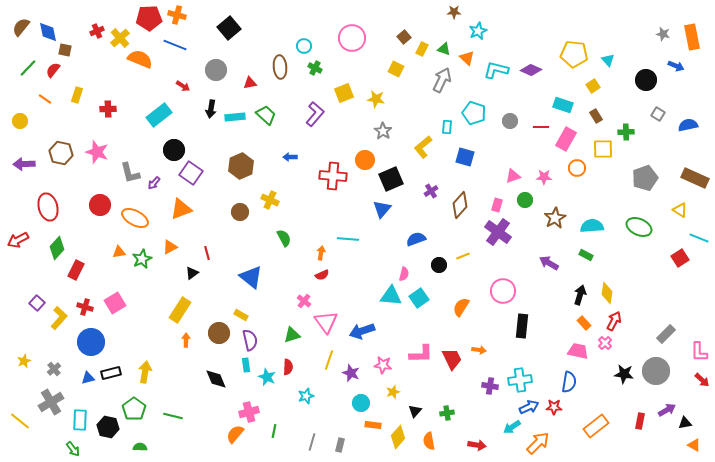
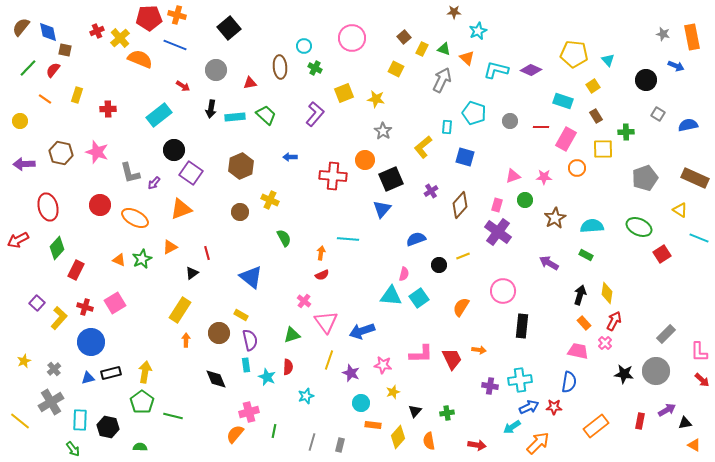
cyan rectangle at (563, 105): moved 4 px up
orange triangle at (119, 252): moved 8 px down; rotated 32 degrees clockwise
red square at (680, 258): moved 18 px left, 4 px up
green pentagon at (134, 409): moved 8 px right, 7 px up
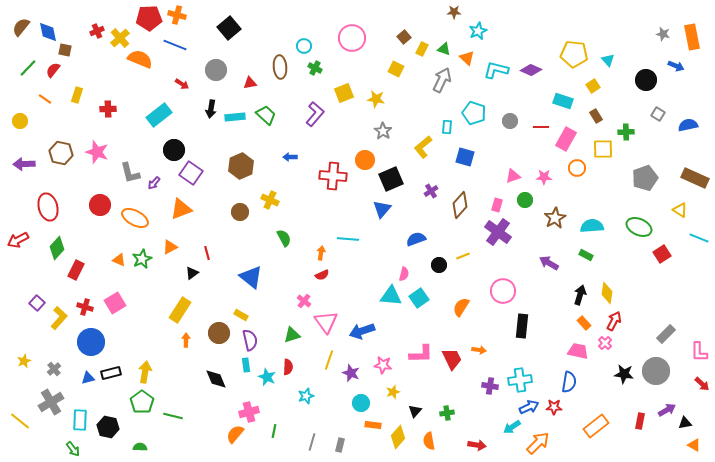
red arrow at (183, 86): moved 1 px left, 2 px up
red arrow at (702, 380): moved 4 px down
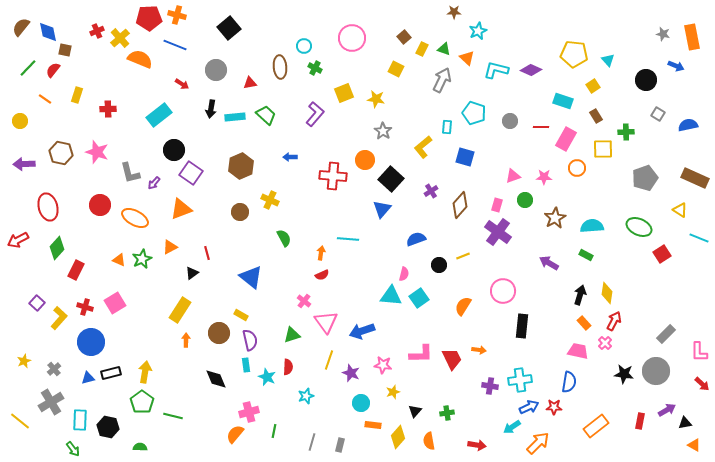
black square at (391, 179): rotated 25 degrees counterclockwise
orange semicircle at (461, 307): moved 2 px right, 1 px up
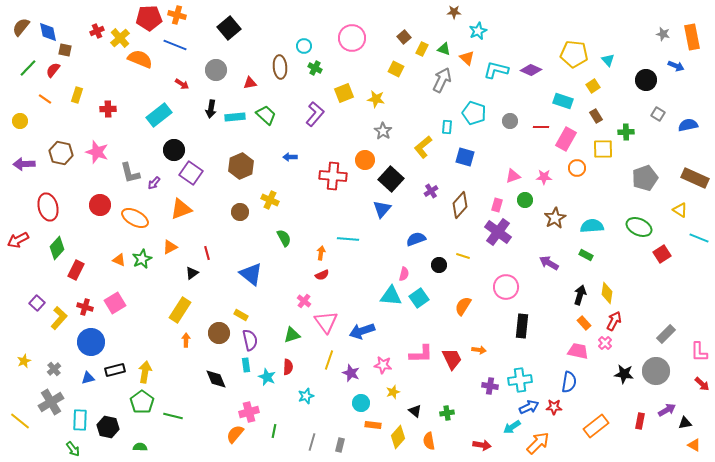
yellow line at (463, 256): rotated 40 degrees clockwise
blue triangle at (251, 277): moved 3 px up
pink circle at (503, 291): moved 3 px right, 4 px up
black rectangle at (111, 373): moved 4 px right, 3 px up
black triangle at (415, 411): rotated 32 degrees counterclockwise
red arrow at (477, 445): moved 5 px right
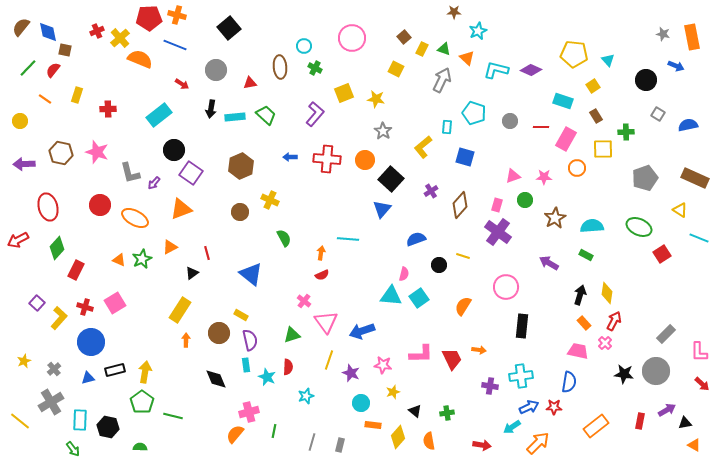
red cross at (333, 176): moved 6 px left, 17 px up
cyan cross at (520, 380): moved 1 px right, 4 px up
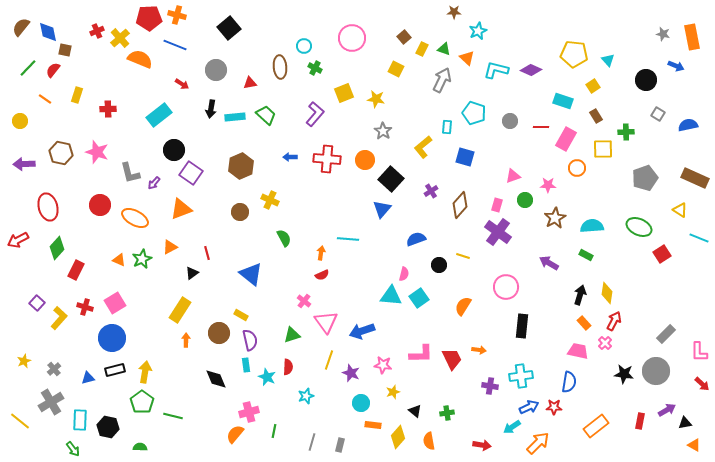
pink star at (544, 177): moved 4 px right, 8 px down
blue circle at (91, 342): moved 21 px right, 4 px up
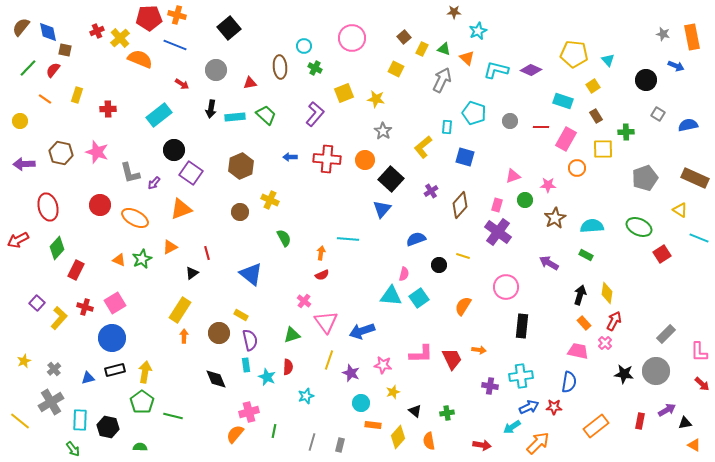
orange arrow at (186, 340): moved 2 px left, 4 px up
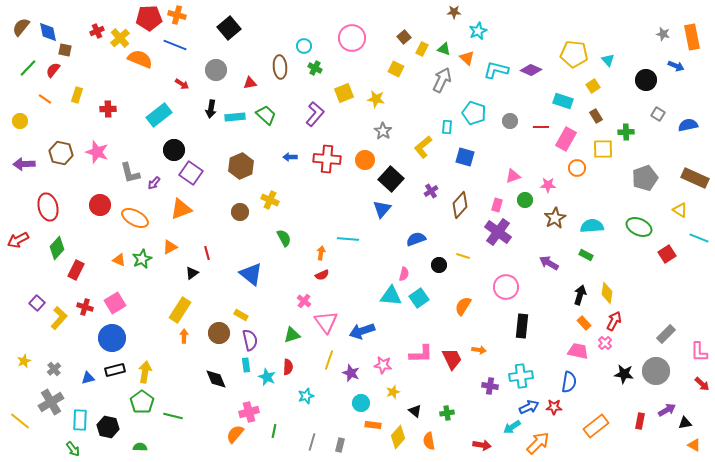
red square at (662, 254): moved 5 px right
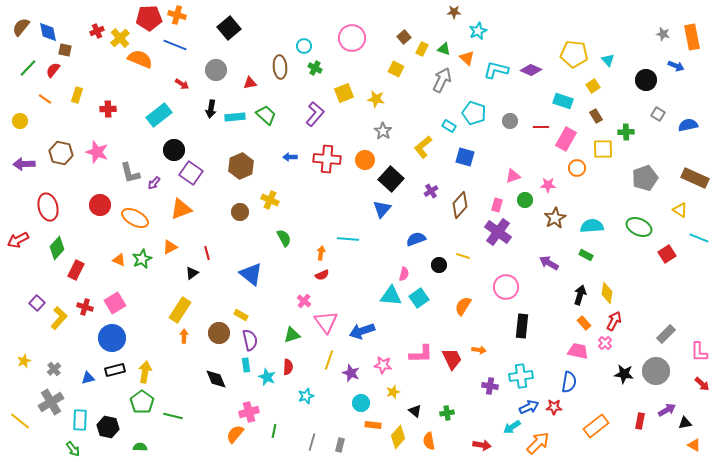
cyan rectangle at (447, 127): moved 2 px right, 1 px up; rotated 64 degrees counterclockwise
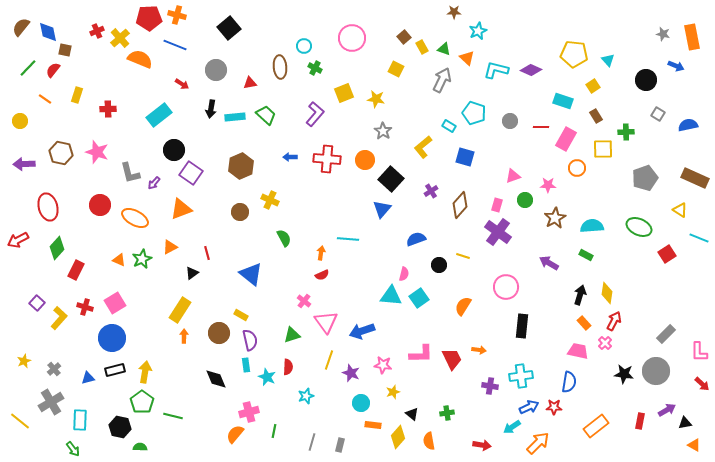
yellow rectangle at (422, 49): moved 2 px up; rotated 56 degrees counterclockwise
black triangle at (415, 411): moved 3 px left, 3 px down
black hexagon at (108, 427): moved 12 px right
